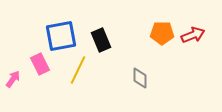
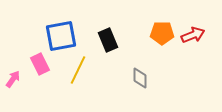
black rectangle: moved 7 px right
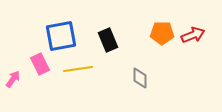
yellow line: moved 1 px up; rotated 56 degrees clockwise
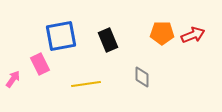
yellow line: moved 8 px right, 15 px down
gray diamond: moved 2 px right, 1 px up
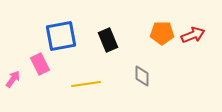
gray diamond: moved 1 px up
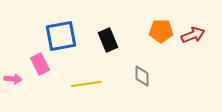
orange pentagon: moved 1 px left, 2 px up
pink arrow: rotated 60 degrees clockwise
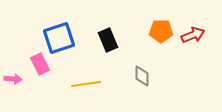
blue square: moved 2 px left, 2 px down; rotated 8 degrees counterclockwise
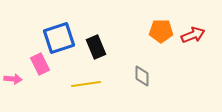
black rectangle: moved 12 px left, 7 px down
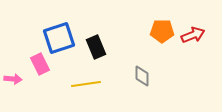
orange pentagon: moved 1 px right
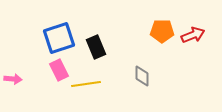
pink rectangle: moved 19 px right, 6 px down
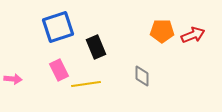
blue square: moved 1 px left, 11 px up
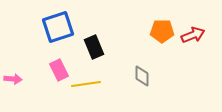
black rectangle: moved 2 px left
